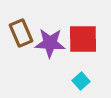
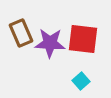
red square: rotated 8 degrees clockwise
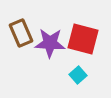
red square: rotated 8 degrees clockwise
cyan square: moved 3 px left, 6 px up
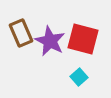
purple star: moved 2 px up; rotated 24 degrees clockwise
cyan square: moved 1 px right, 2 px down
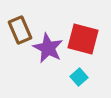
brown rectangle: moved 1 px left, 3 px up
purple star: moved 2 px left, 7 px down
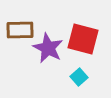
brown rectangle: rotated 68 degrees counterclockwise
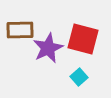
purple star: rotated 20 degrees clockwise
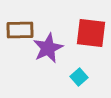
red square: moved 8 px right, 6 px up; rotated 8 degrees counterclockwise
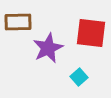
brown rectangle: moved 2 px left, 8 px up
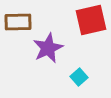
red square: moved 13 px up; rotated 20 degrees counterclockwise
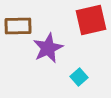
brown rectangle: moved 4 px down
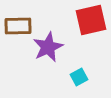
purple star: moved 1 px up
cyan square: rotated 12 degrees clockwise
